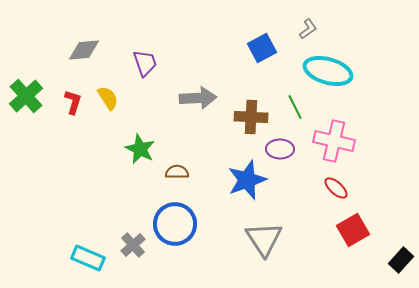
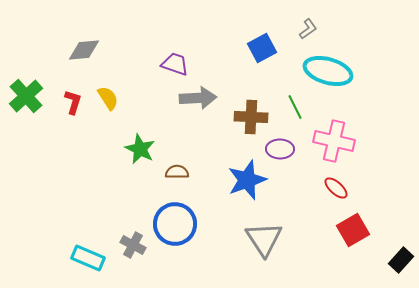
purple trapezoid: moved 30 px right, 1 px down; rotated 52 degrees counterclockwise
gray cross: rotated 20 degrees counterclockwise
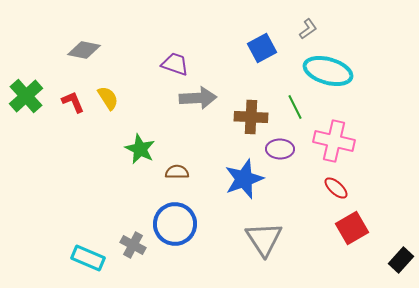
gray diamond: rotated 16 degrees clockwise
red L-shape: rotated 40 degrees counterclockwise
blue star: moved 3 px left, 1 px up
red square: moved 1 px left, 2 px up
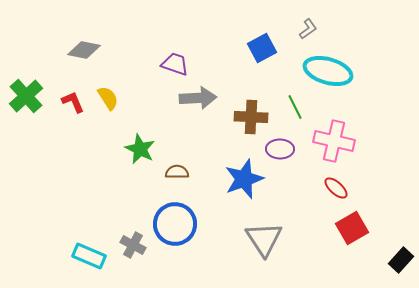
cyan rectangle: moved 1 px right, 2 px up
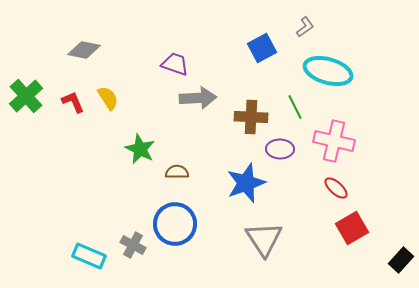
gray L-shape: moved 3 px left, 2 px up
blue star: moved 2 px right, 4 px down
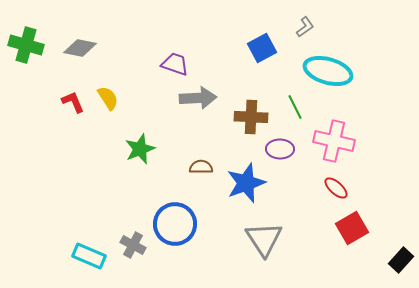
gray diamond: moved 4 px left, 2 px up
green cross: moved 51 px up; rotated 32 degrees counterclockwise
green star: rotated 24 degrees clockwise
brown semicircle: moved 24 px right, 5 px up
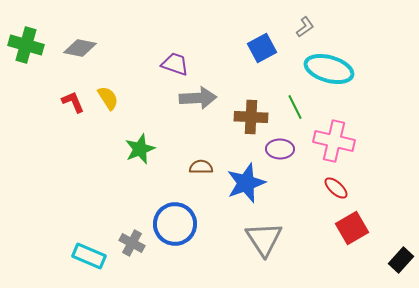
cyan ellipse: moved 1 px right, 2 px up
gray cross: moved 1 px left, 2 px up
